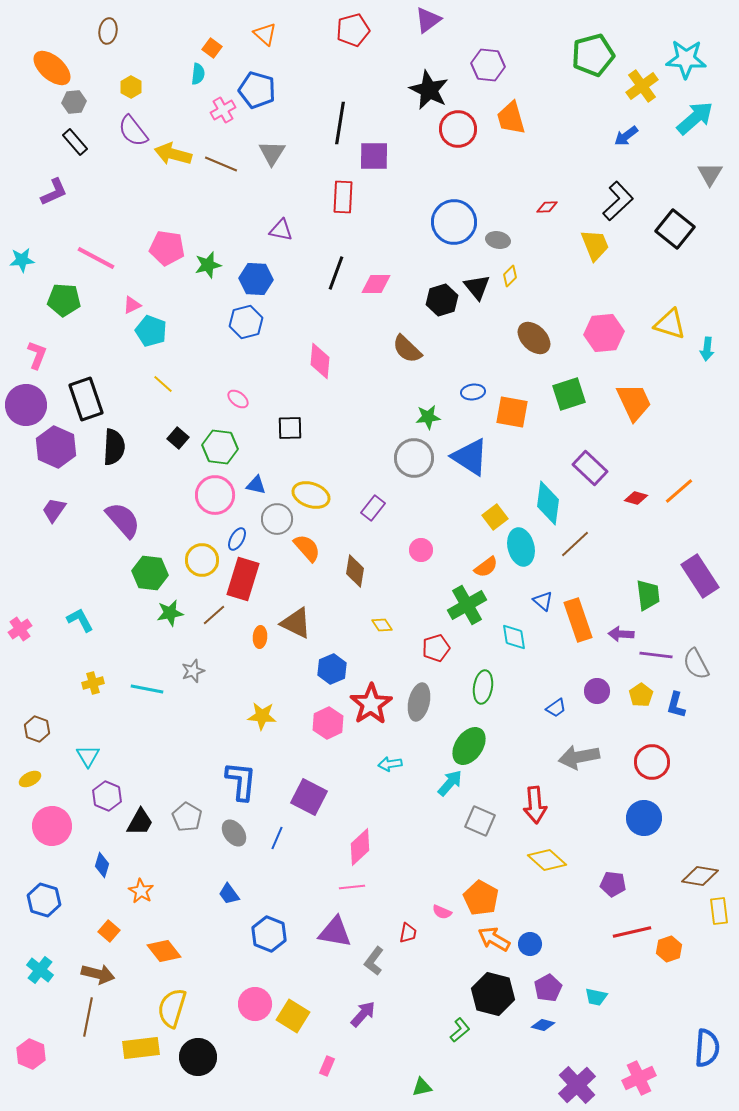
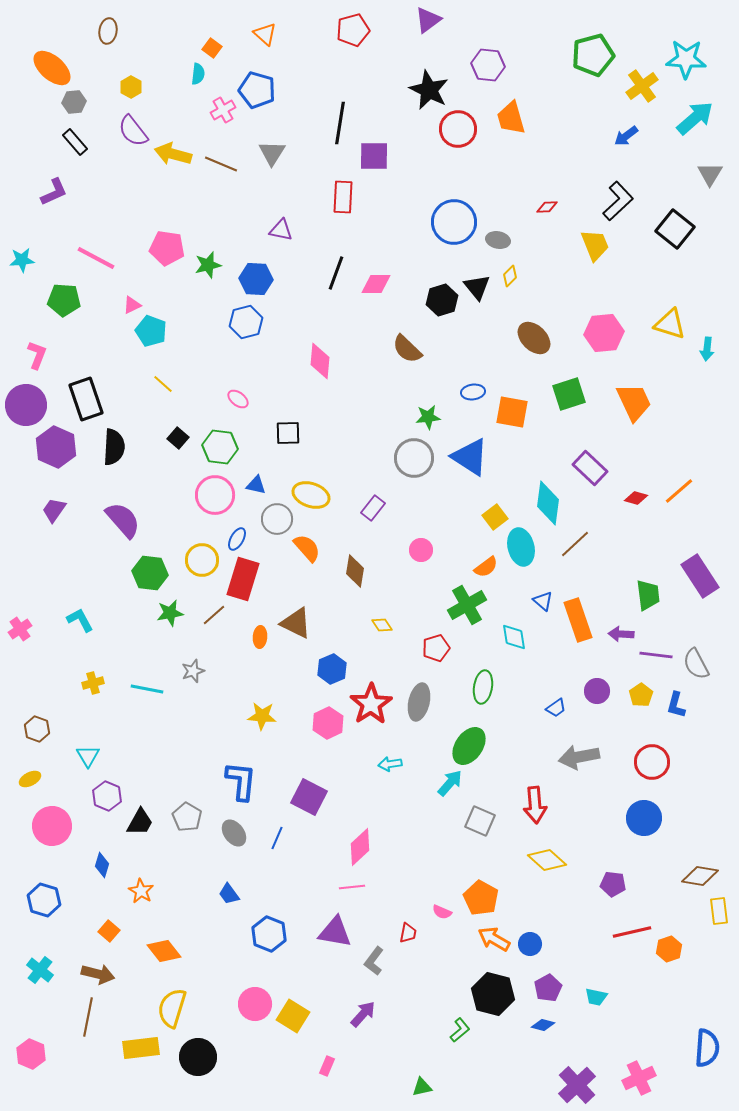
black square at (290, 428): moved 2 px left, 5 px down
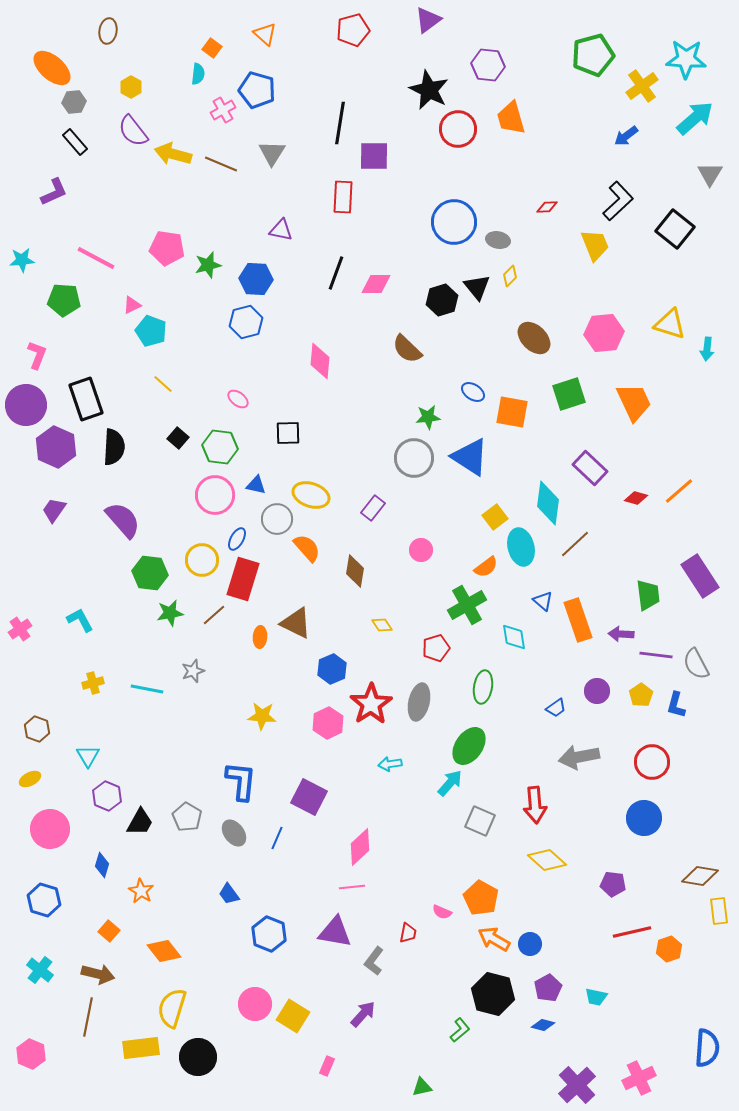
blue ellipse at (473, 392): rotated 40 degrees clockwise
pink circle at (52, 826): moved 2 px left, 3 px down
